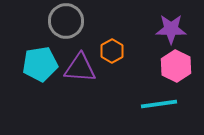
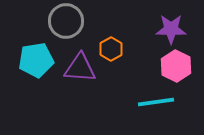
orange hexagon: moved 1 px left, 2 px up
cyan pentagon: moved 4 px left, 4 px up
cyan line: moved 3 px left, 2 px up
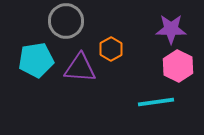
pink hexagon: moved 2 px right
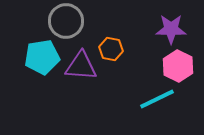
orange hexagon: rotated 20 degrees counterclockwise
cyan pentagon: moved 6 px right, 3 px up
purple triangle: moved 1 px right, 2 px up
cyan line: moved 1 px right, 3 px up; rotated 18 degrees counterclockwise
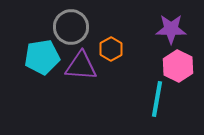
gray circle: moved 5 px right, 6 px down
orange hexagon: rotated 20 degrees clockwise
cyan line: rotated 54 degrees counterclockwise
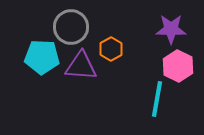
cyan pentagon: rotated 12 degrees clockwise
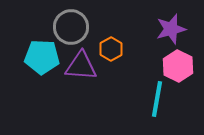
purple star: rotated 16 degrees counterclockwise
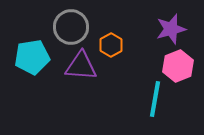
orange hexagon: moved 4 px up
cyan pentagon: moved 10 px left; rotated 12 degrees counterclockwise
pink hexagon: rotated 12 degrees clockwise
cyan line: moved 2 px left
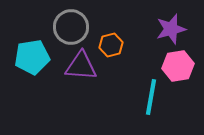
orange hexagon: rotated 15 degrees clockwise
pink hexagon: rotated 12 degrees clockwise
cyan line: moved 4 px left, 2 px up
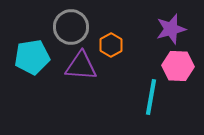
orange hexagon: rotated 15 degrees counterclockwise
pink hexagon: rotated 12 degrees clockwise
